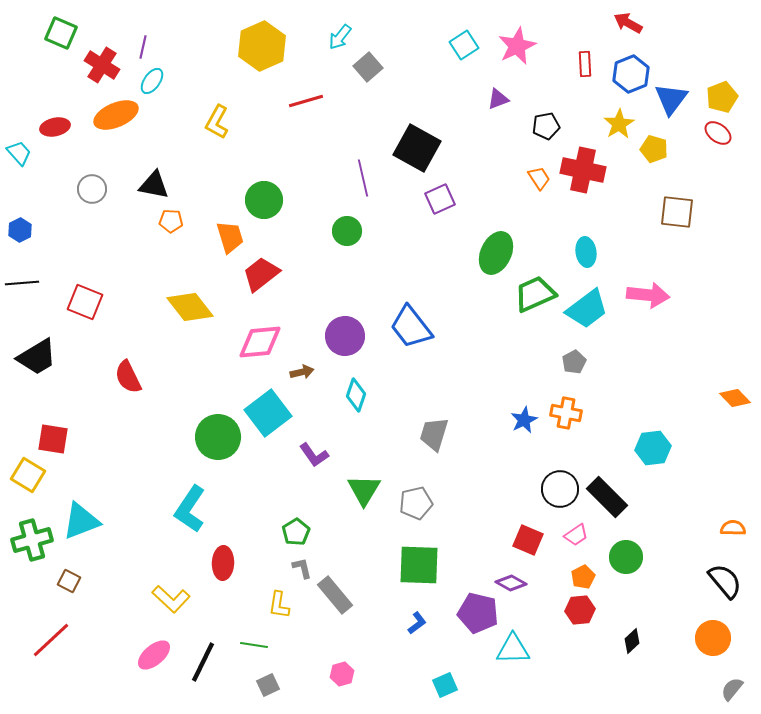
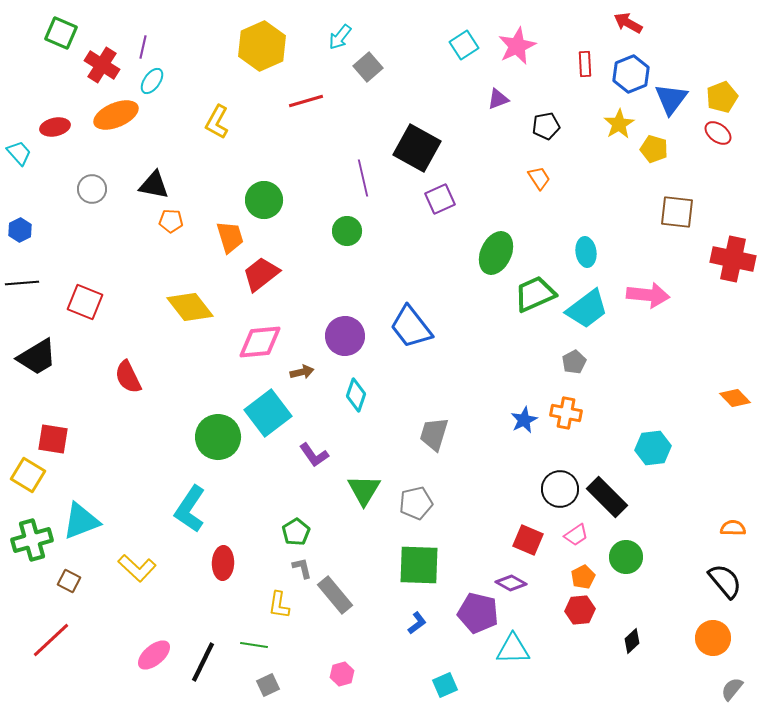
red cross at (583, 170): moved 150 px right, 89 px down
yellow L-shape at (171, 599): moved 34 px left, 31 px up
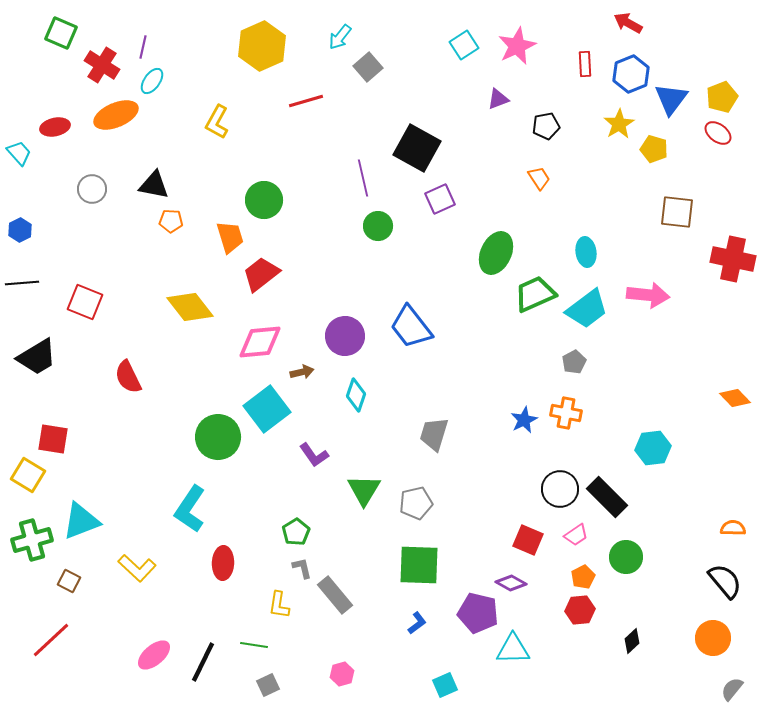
green circle at (347, 231): moved 31 px right, 5 px up
cyan square at (268, 413): moved 1 px left, 4 px up
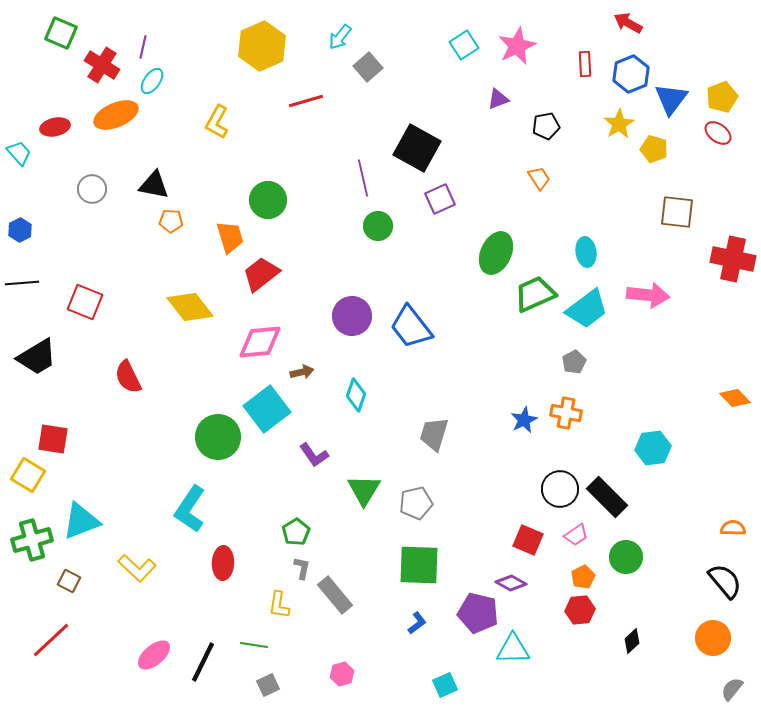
green circle at (264, 200): moved 4 px right
purple circle at (345, 336): moved 7 px right, 20 px up
gray L-shape at (302, 568): rotated 25 degrees clockwise
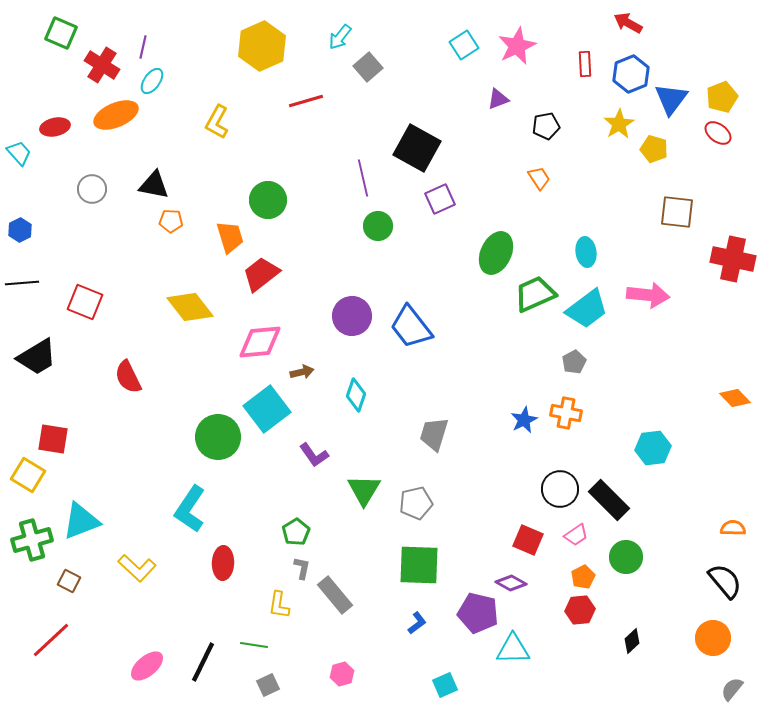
black rectangle at (607, 497): moved 2 px right, 3 px down
pink ellipse at (154, 655): moved 7 px left, 11 px down
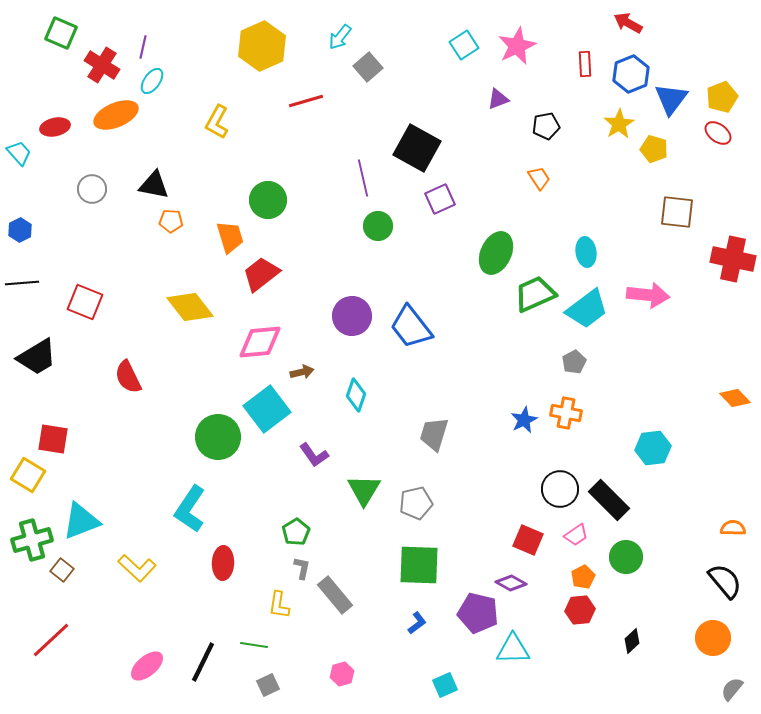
brown square at (69, 581): moved 7 px left, 11 px up; rotated 10 degrees clockwise
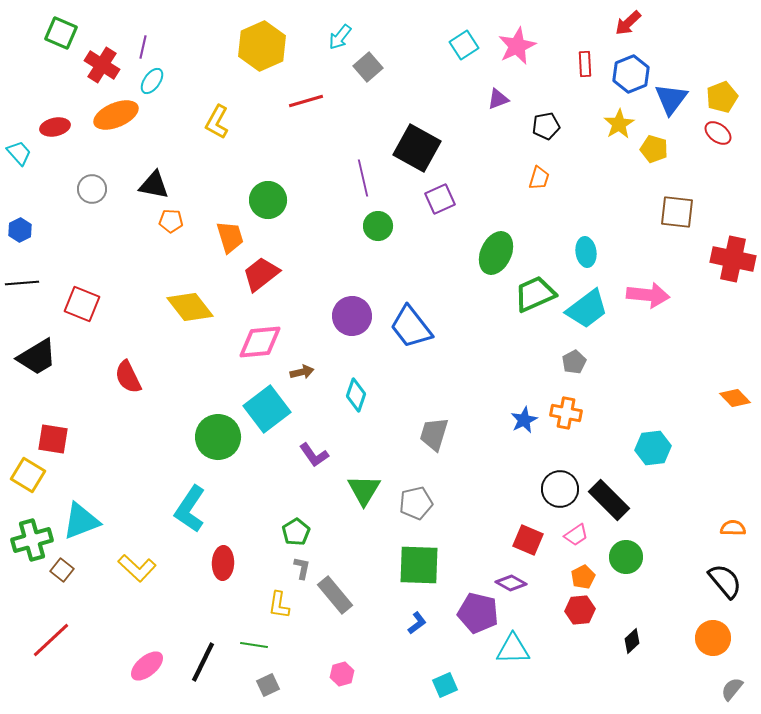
red arrow at (628, 23): rotated 72 degrees counterclockwise
orange trapezoid at (539, 178): rotated 50 degrees clockwise
red square at (85, 302): moved 3 px left, 2 px down
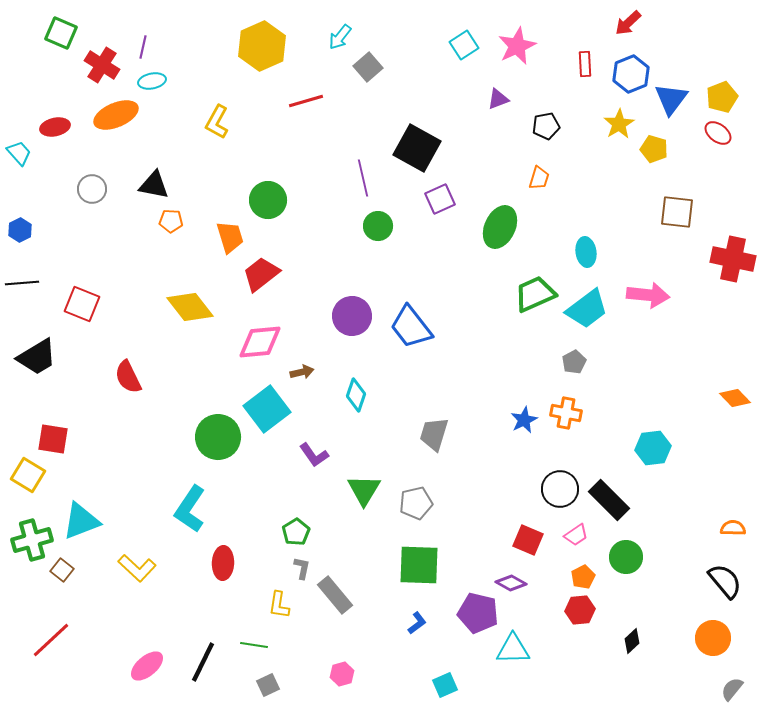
cyan ellipse at (152, 81): rotated 44 degrees clockwise
green ellipse at (496, 253): moved 4 px right, 26 px up
